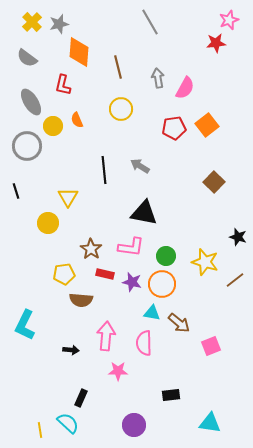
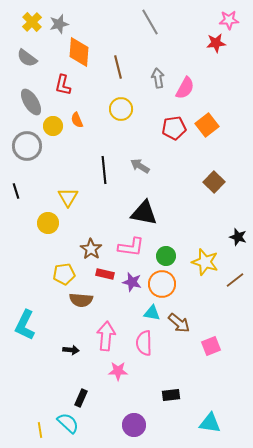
pink star at (229, 20): rotated 18 degrees clockwise
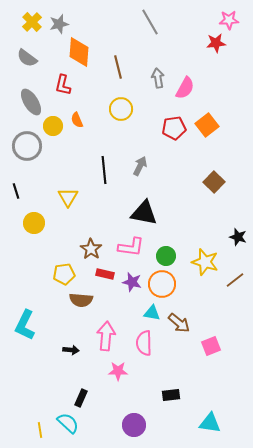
gray arrow at (140, 166): rotated 84 degrees clockwise
yellow circle at (48, 223): moved 14 px left
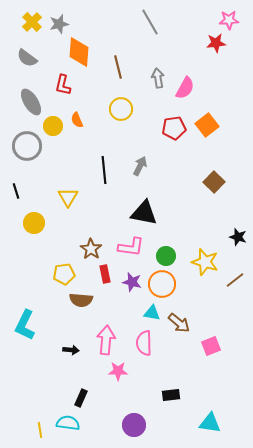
red rectangle at (105, 274): rotated 66 degrees clockwise
pink arrow at (106, 336): moved 4 px down
cyan semicircle at (68, 423): rotated 35 degrees counterclockwise
